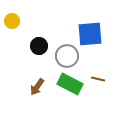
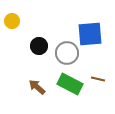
gray circle: moved 3 px up
brown arrow: rotated 96 degrees clockwise
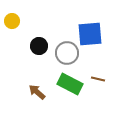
brown arrow: moved 5 px down
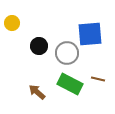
yellow circle: moved 2 px down
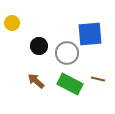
brown arrow: moved 1 px left, 11 px up
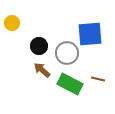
brown arrow: moved 6 px right, 11 px up
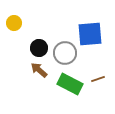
yellow circle: moved 2 px right
black circle: moved 2 px down
gray circle: moved 2 px left
brown arrow: moved 3 px left
brown line: rotated 32 degrees counterclockwise
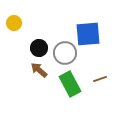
blue square: moved 2 px left
brown line: moved 2 px right
green rectangle: rotated 35 degrees clockwise
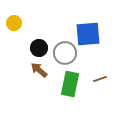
green rectangle: rotated 40 degrees clockwise
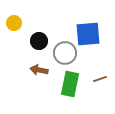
black circle: moved 7 px up
brown arrow: rotated 30 degrees counterclockwise
